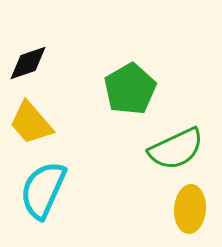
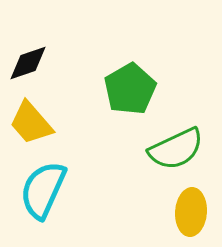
yellow ellipse: moved 1 px right, 3 px down
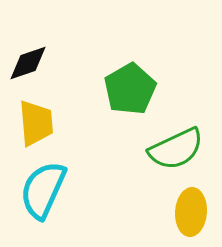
yellow trapezoid: moved 5 px right; rotated 144 degrees counterclockwise
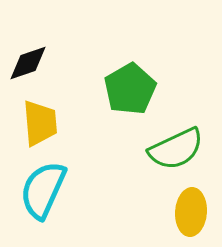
yellow trapezoid: moved 4 px right
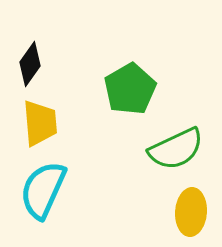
black diamond: moved 2 px right, 1 px down; rotated 36 degrees counterclockwise
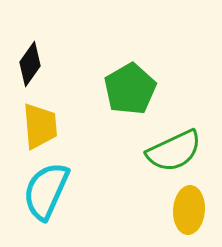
yellow trapezoid: moved 3 px down
green semicircle: moved 2 px left, 2 px down
cyan semicircle: moved 3 px right, 1 px down
yellow ellipse: moved 2 px left, 2 px up
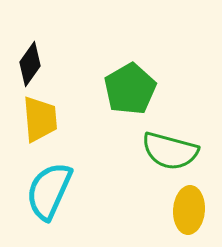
yellow trapezoid: moved 7 px up
green semicircle: moved 4 px left; rotated 40 degrees clockwise
cyan semicircle: moved 3 px right
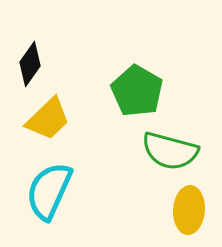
green pentagon: moved 7 px right, 2 px down; rotated 12 degrees counterclockwise
yellow trapezoid: moved 8 px right; rotated 51 degrees clockwise
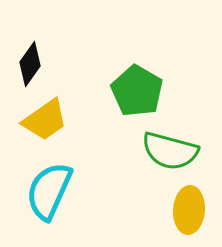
yellow trapezoid: moved 3 px left, 1 px down; rotated 9 degrees clockwise
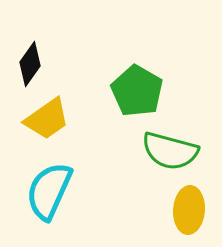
yellow trapezoid: moved 2 px right, 1 px up
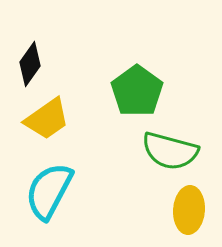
green pentagon: rotated 6 degrees clockwise
cyan semicircle: rotated 4 degrees clockwise
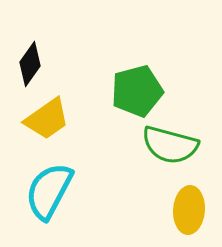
green pentagon: rotated 21 degrees clockwise
green semicircle: moved 6 px up
